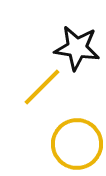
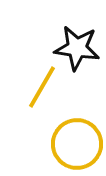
yellow line: rotated 15 degrees counterclockwise
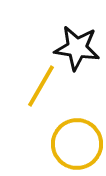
yellow line: moved 1 px left, 1 px up
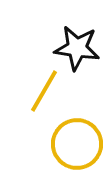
yellow line: moved 3 px right, 5 px down
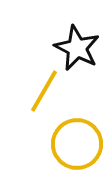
black star: rotated 18 degrees clockwise
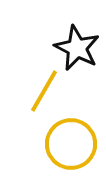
yellow circle: moved 6 px left
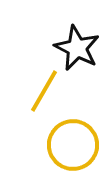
yellow circle: moved 2 px right, 1 px down
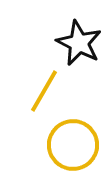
black star: moved 2 px right, 5 px up
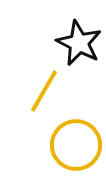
yellow circle: moved 3 px right
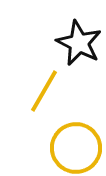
yellow circle: moved 3 px down
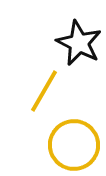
yellow circle: moved 2 px left, 3 px up
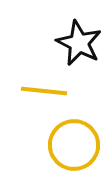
yellow line: rotated 66 degrees clockwise
